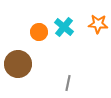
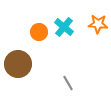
gray line: rotated 42 degrees counterclockwise
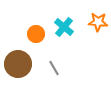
orange star: moved 2 px up
orange circle: moved 3 px left, 2 px down
gray line: moved 14 px left, 15 px up
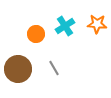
orange star: moved 1 px left, 2 px down
cyan cross: moved 1 px right, 1 px up; rotated 18 degrees clockwise
brown circle: moved 5 px down
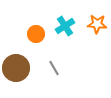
brown circle: moved 2 px left, 1 px up
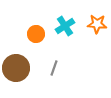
gray line: rotated 49 degrees clockwise
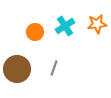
orange star: rotated 12 degrees counterclockwise
orange circle: moved 1 px left, 2 px up
brown circle: moved 1 px right, 1 px down
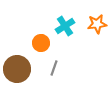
orange circle: moved 6 px right, 11 px down
